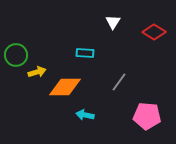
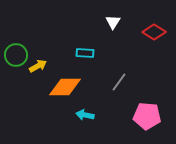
yellow arrow: moved 1 px right, 6 px up; rotated 12 degrees counterclockwise
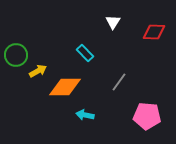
red diamond: rotated 30 degrees counterclockwise
cyan rectangle: rotated 42 degrees clockwise
yellow arrow: moved 5 px down
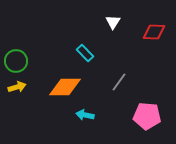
green circle: moved 6 px down
yellow arrow: moved 21 px left, 16 px down; rotated 12 degrees clockwise
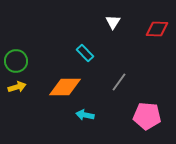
red diamond: moved 3 px right, 3 px up
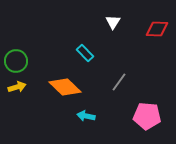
orange diamond: rotated 44 degrees clockwise
cyan arrow: moved 1 px right, 1 px down
